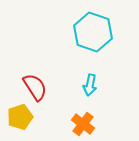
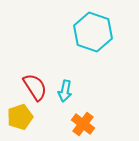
cyan arrow: moved 25 px left, 6 px down
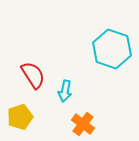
cyan hexagon: moved 19 px right, 17 px down
red semicircle: moved 2 px left, 12 px up
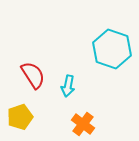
cyan arrow: moved 3 px right, 5 px up
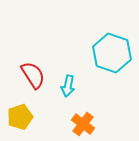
cyan hexagon: moved 4 px down
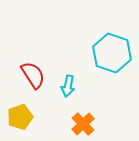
orange cross: rotated 10 degrees clockwise
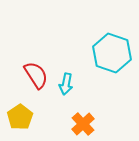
red semicircle: moved 3 px right
cyan arrow: moved 2 px left, 2 px up
yellow pentagon: rotated 15 degrees counterclockwise
